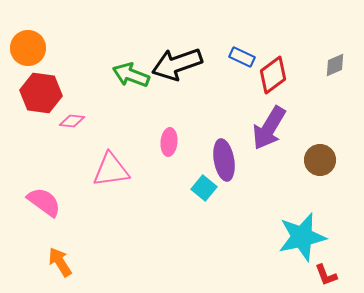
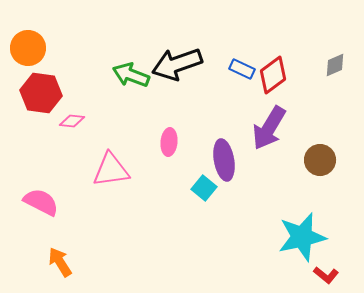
blue rectangle: moved 12 px down
pink semicircle: moved 3 px left; rotated 9 degrees counterclockwise
red L-shape: rotated 30 degrees counterclockwise
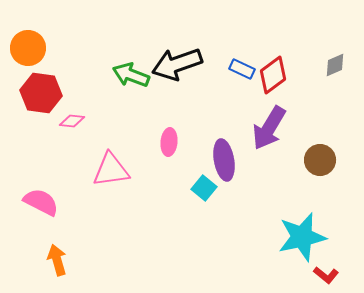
orange arrow: moved 3 px left, 2 px up; rotated 16 degrees clockwise
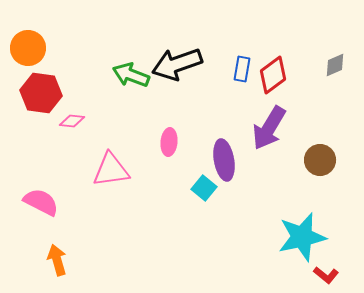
blue rectangle: rotated 75 degrees clockwise
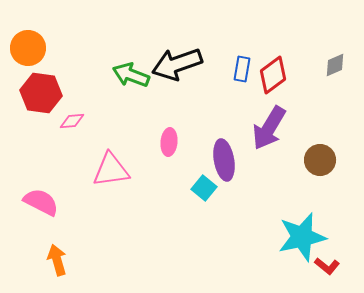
pink diamond: rotated 10 degrees counterclockwise
red L-shape: moved 1 px right, 9 px up
